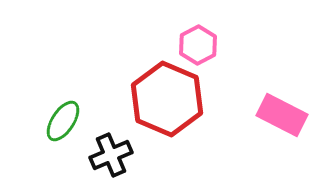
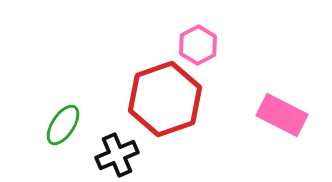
red hexagon: moved 2 px left; rotated 18 degrees clockwise
green ellipse: moved 4 px down
black cross: moved 6 px right
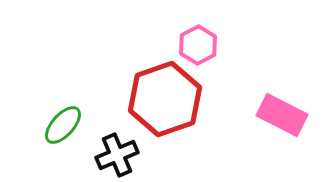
green ellipse: rotated 9 degrees clockwise
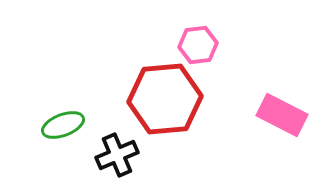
pink hexagon: rotated 21 degrees clockwise
red hexagon: rotated 14 degrees clockwise
green ellipse: rotated 27 degrees clockwise
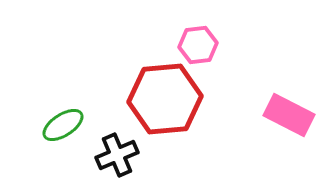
pink rectangle: moved 7 px right
green ellipse: rotated 12 degrees counterclockwise
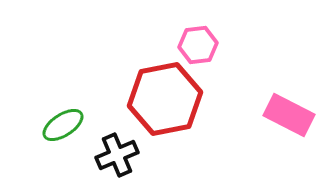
red hexagon: rotated 6 degrees counterclockwise
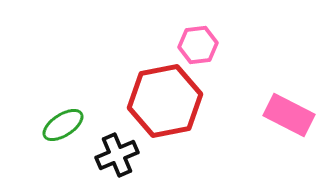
red hexagon: moved 2 px down
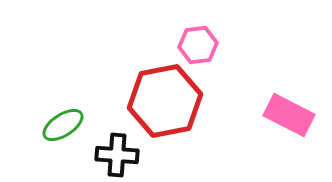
black cross: rotated 27 degrees clockwise
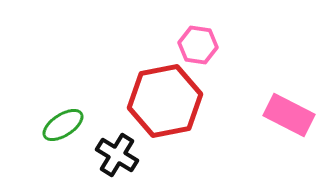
pink hexagon: rotated 15 degrees clockwise
black cross: rotated 27 degrees clockwise
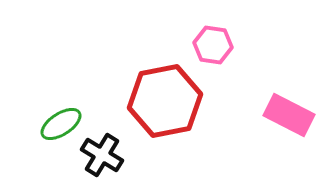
pink hexagon: moved 15 px right
green ellipse: moved 2 px left, 1 px up
black cross: moved 15 px left
